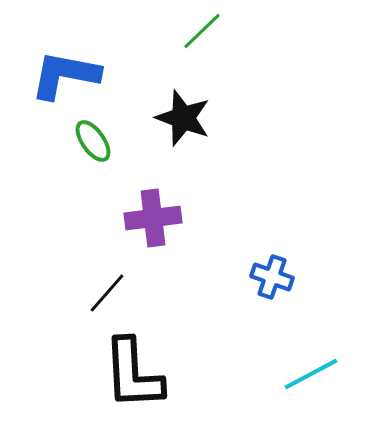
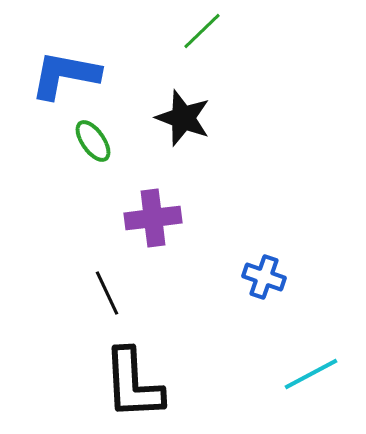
blue cross: moved 8 px left
black line: rotated 66 degrees counterclockwise
black L-shape: moved 10 px down
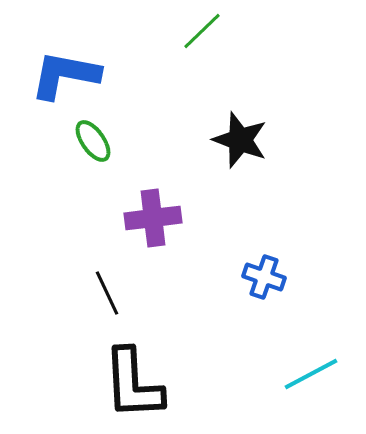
black star: moved 57 px right, 22 px down
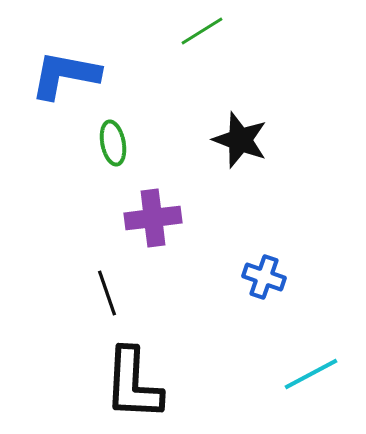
green line: rotated 12 degrees clockwise
green ellipse: moved 20 px right, 2 px down; rotated 24 degrees clockwise
black line: rotated 6 degrees clockwise
black L-shape: rotated 6 degrees clockwise
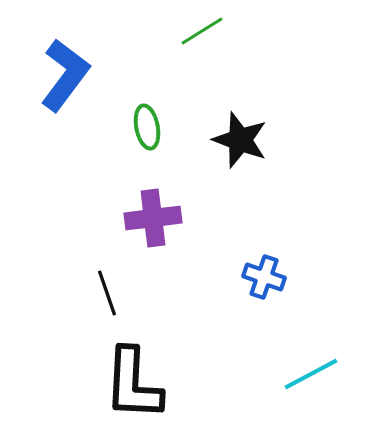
blue L-shape: rotated 116 degrees clockwise
green ellipse: moved 34 px right, 16 px up
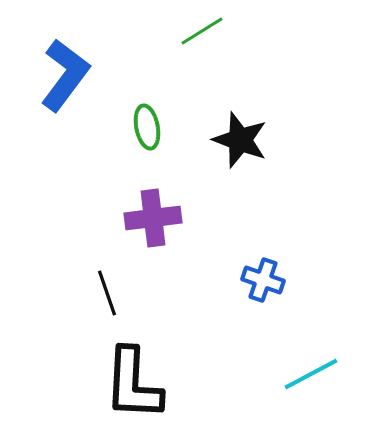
blue cross: moved 1 px left, 3 px down
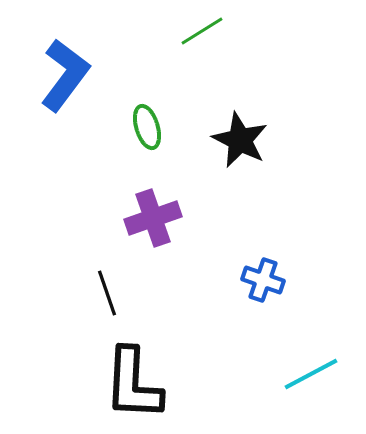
green ellipse: rotated 6 degrees counterclockwise
black star: rotated 6 degrees clockwise
purple cross: rotated 12 degrees counterclockwise
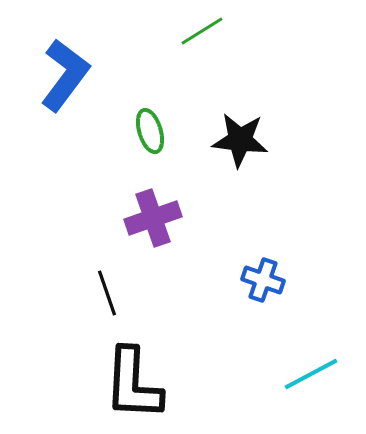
green ellipse: moved 3 px right, 4 px down
black star: rotated 20 degrees counterclockwise
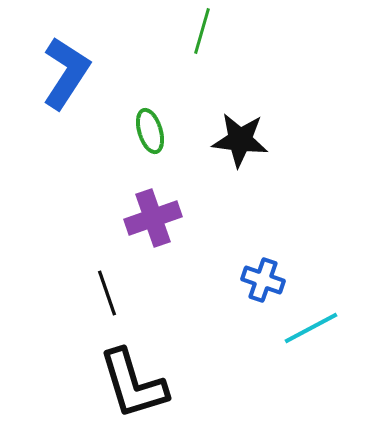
green line: rotated 42 degrees counterclockwise
blue L-shape: moved 1 px right, 2 px up; rotated 4 degrees counterclockwise
cyan line: moved 46 px up
black L-shape: rotated 20 degrees counterclockwise
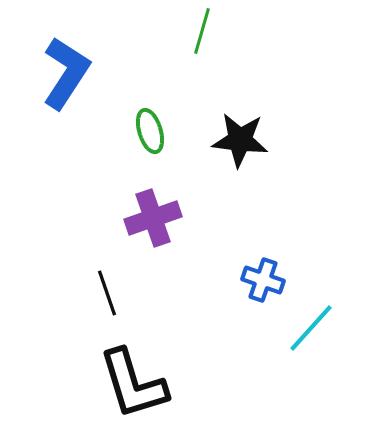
cyan line: rotated 20 degrees counterclockwise
